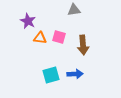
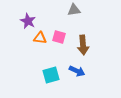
blue arrow: moved 2 px right, 3 px up; rotated 28 degrees clockwise
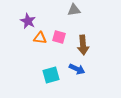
blue arrow: moved 2 px up
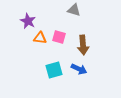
gray triangle: rotated 24 degrees clockwise
blue arrow: moved 2 px right
cyan square: moved 3 px right, 5 px up
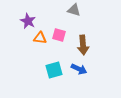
pink square: moved 2 px up
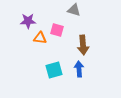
purple star: rotated 28 degrees counterclockwise
pink square: moved 2 px left, 5 px up
blue arrow: rotated 119 degrees counterclockwise
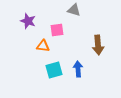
purple star: rotated 21 degrees clockwise
pink square: rotated 24 degrees counterclockwise
orange triangle: moved 3 px right, 8 px down
brown arrow: moved 15 px right
blue arrow: moved 1 px left
